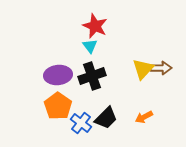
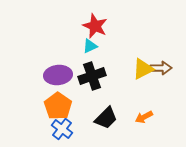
cyan triangle: rotated 42 degrees clockwise
yellow triangle: rotated 20 degrees clockwise
blue cross: moved 19 px left, 6 px down
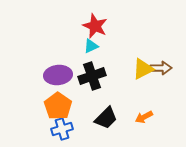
cyan triangle: moved 1 px right
blue cross: rotated 35 degrees clockwise
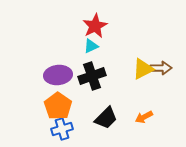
red star: rotated 20 degrees clockwise
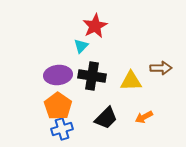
cyan triangle: moved 10 px left; rotated 21 degrees counterclockwise
yellow triangle: moved 12 px left, 12 px down; rotated 25 degrees clockwise
black cross: rotated 28 degrees clockwise
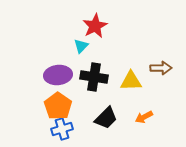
black cross: moved 2 px right, 1 px down
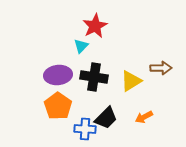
yellow triangle: rotated 30 degrees counterclockwise
blue cross: moved 23 px right; rotated 20 degrees clockwise
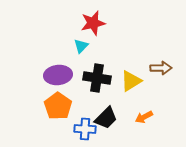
red star: moved 2 px left, 3 px up; rotated 15 degrees clockwise
black cross: moved 3 px right, 1 px down
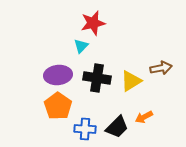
brown arrow: rotated 10 degrees counterclockwise
black trapezoid: moved 11 px right, 9 px down
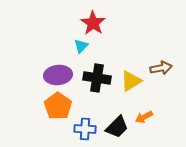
red star: rotated 25 degrees counterclockwise
